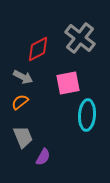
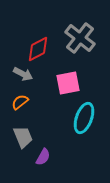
gray arrow: moved 3 px up
cyan ellipse: moved 3 px left, 3 px down; rotated 16 degrees clockwise
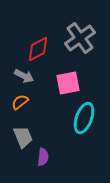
gray cross: rotated 16 degrees clockwise
gray arrow: moved 1 px right, 2 px down
purple semicircle: rotated 24 degrees counterclockwise
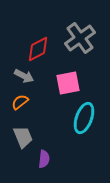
purple semicircle: moved 1 px right, 2 px down
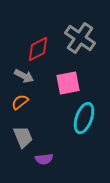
gray cross: rotated 20 degrees counterclockwise
purple semicircle: rotated 78 degrees clockwise
